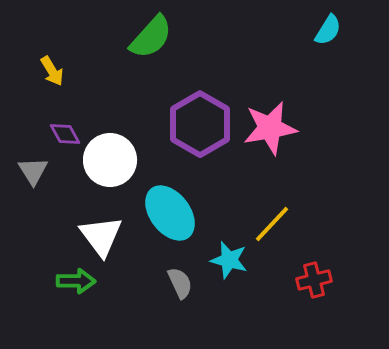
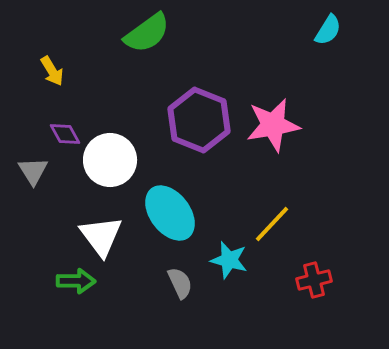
green semicircle: moved 4 px left, 4 px up; rotated 12 degrees clockwise
purple hexagon: moved 1 px left, 4 px up; rotated 8 degrees counterclockwise
pink star: moved 3 px right, 3 px up
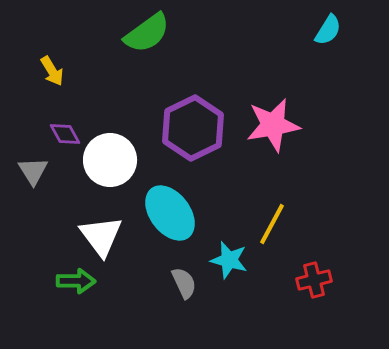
purple hexagon: moved 6 px left, 8 px down; rotated 12 degrees clockwise
yellow line: rotated 15 degrees counterclockwise
gray semicircle: moved 4 px right
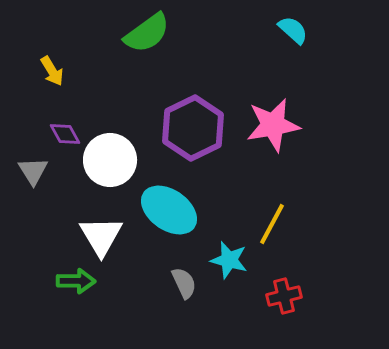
cyan semicircle: moved 35 px left; rotated 80 degrees counterclockwise
cyan ellipse: moved 1 px left, 3 px up; rotated 18 degrees counterclockwise
white triangle: rotated 6 degrees clockwise
red cross: moved 30 px left, 16 px down
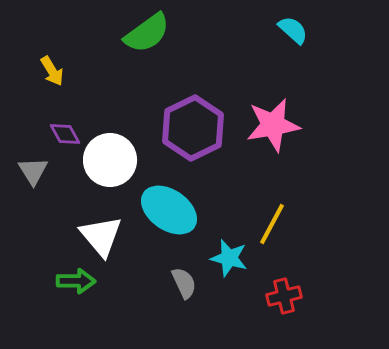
white triangle: rotated 9 degrees counterclockwise
cyan star: moved 2 px up
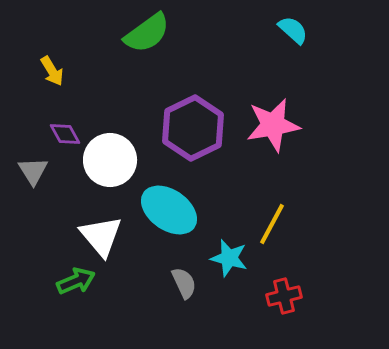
green arrow: rotated 24 degrees counterclockwise
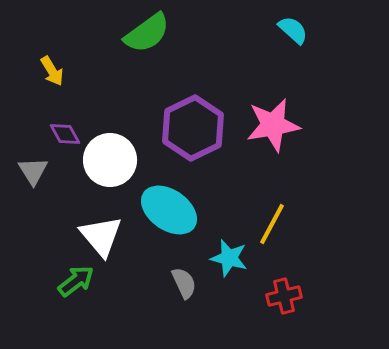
green arrow: rotated 15 degrees counterclockwise
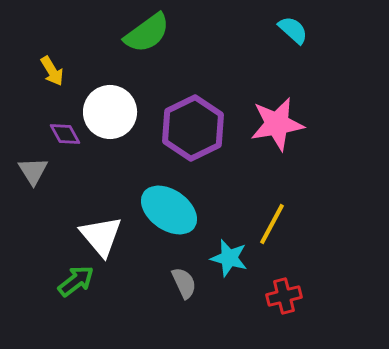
pink star: moved 4 px right, 1 px up
white circle: moved 48 px up
